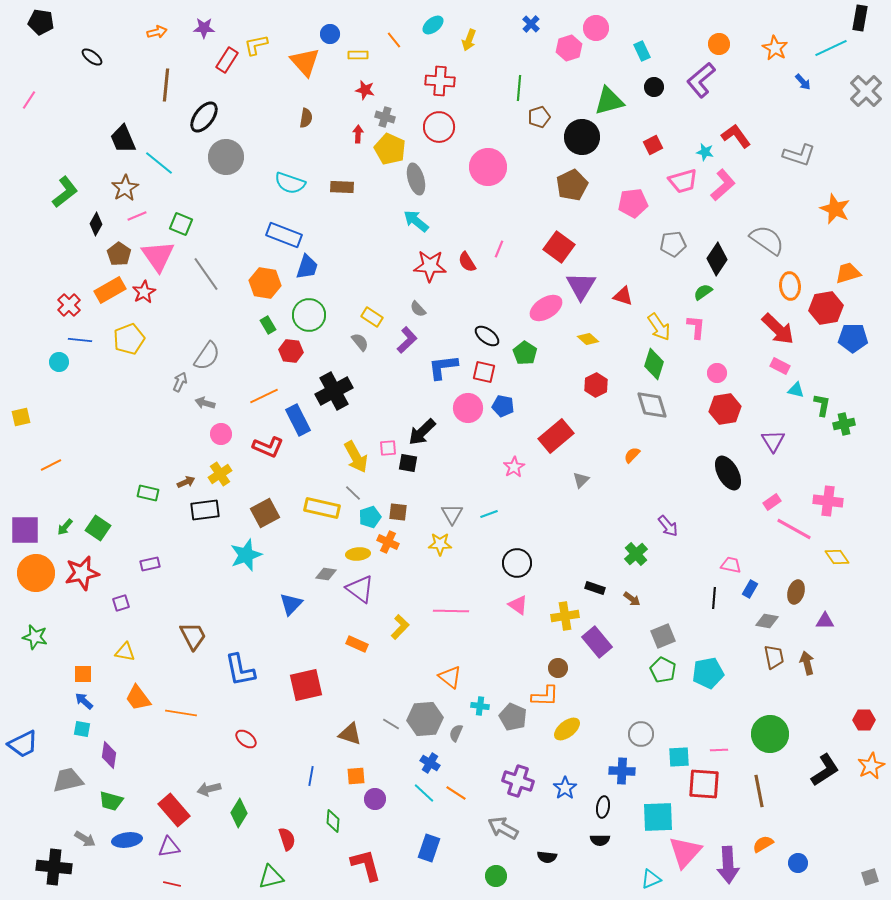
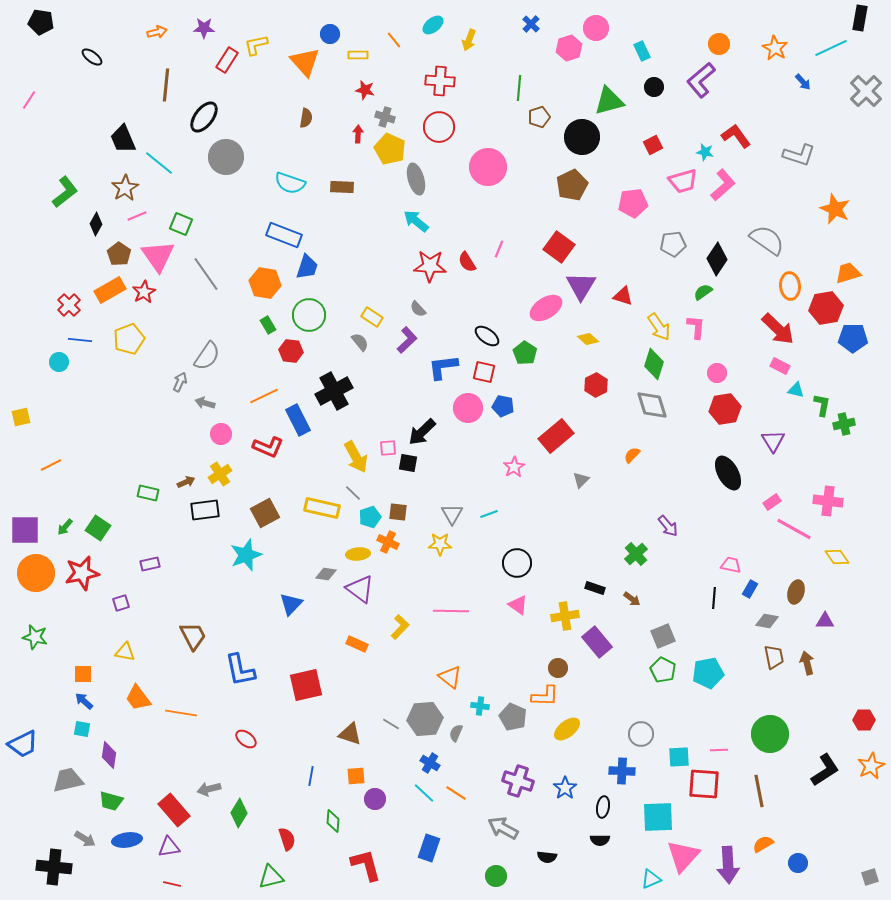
pink triangle at (685, 852): moved 2 px left, 4 px down
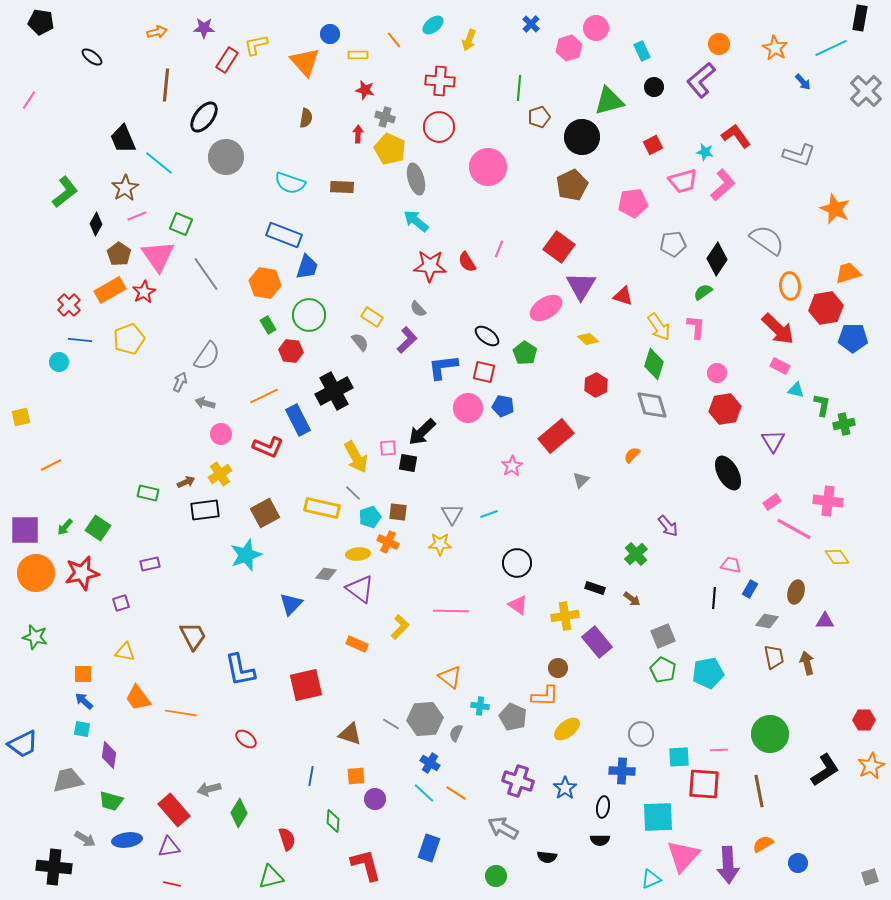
pink star at (514, 467): moved 2 px left, 1 px up
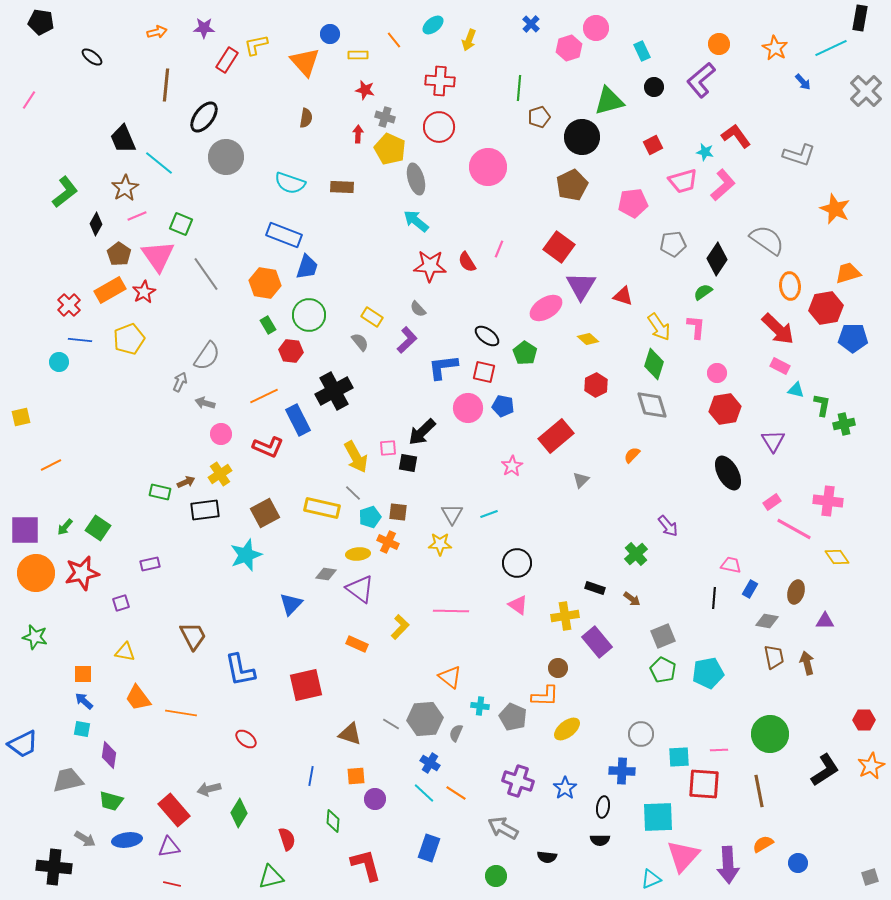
green rectangle at (148, 493): moved 12 px right, 1 px up
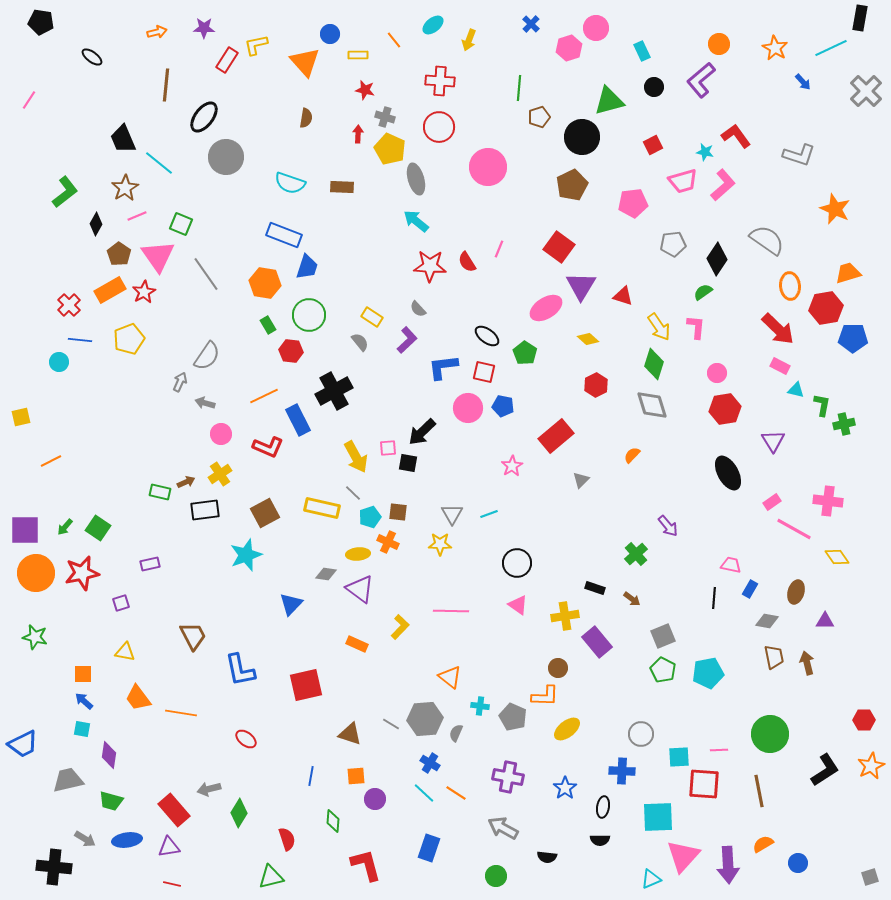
orange line at (51, 465): moved 4 px up
purple cross at (518, 781): moved 10 px left, 4 px up; rotated 8 degrees counterclockwise
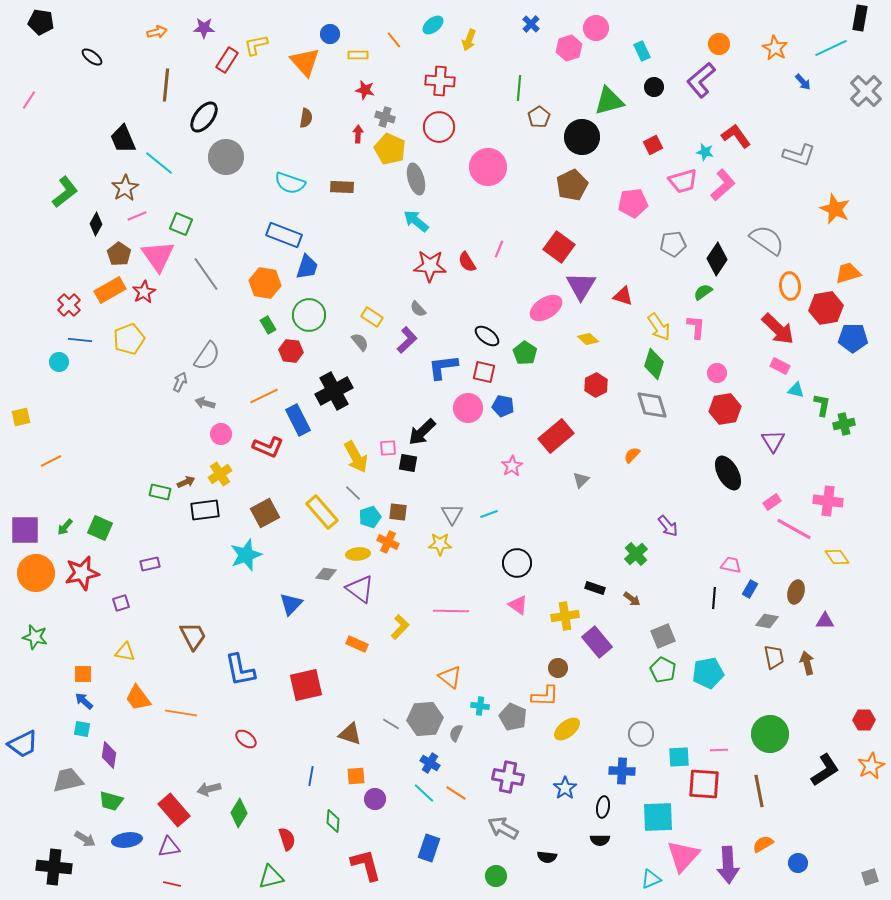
brown pentagon at (539, 117): rotated 15 degrees counterclockwise
yellow rectangle at (322, 508): moved 4 px down; rotated 36 degrees clockwise
green square at (98, 528): moved 2 px right; rotated 10 degrees counterclockwise
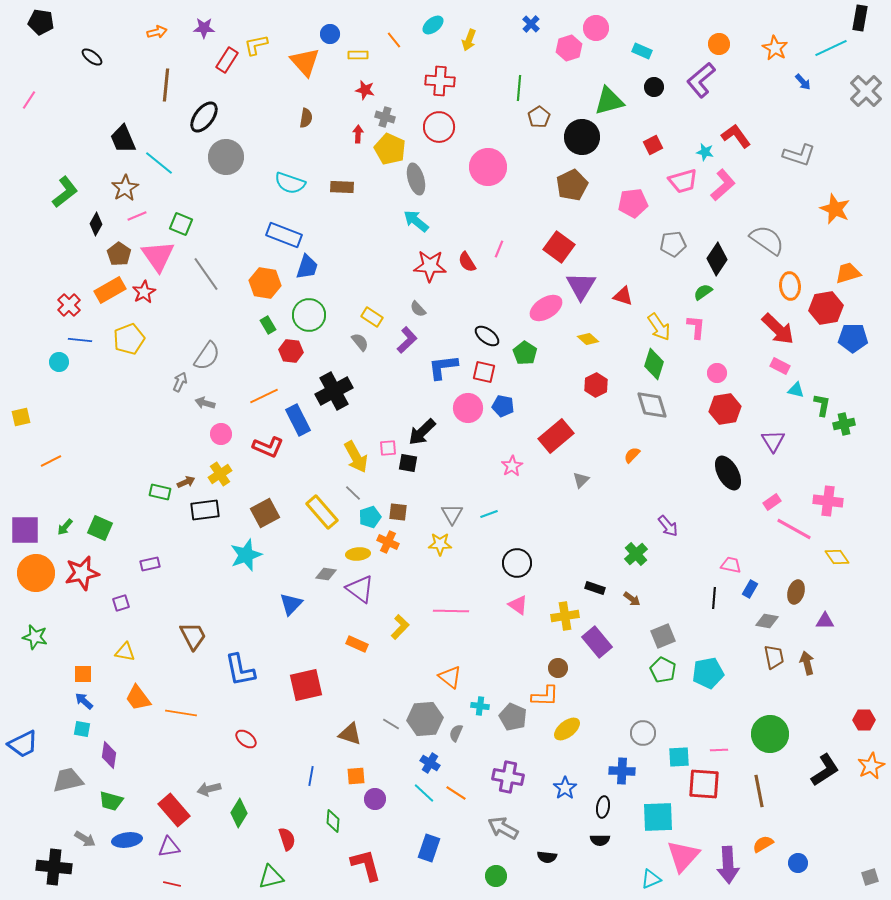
cyan rectangle at (642, 51): rotated 42 degrees counterclockwise
gray circle at (641, 734): moved 2 px right, 1 px up
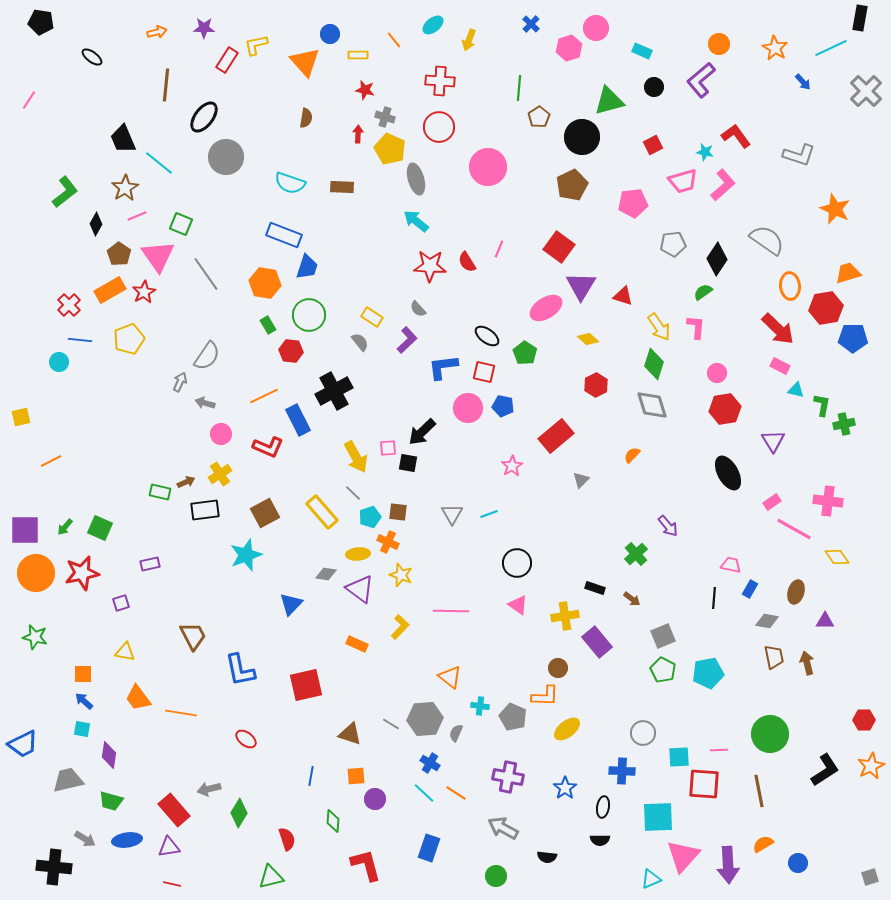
yellow star at (440, 544): moved 39 px left, 31 px down; rotated 20 degrees clockwise
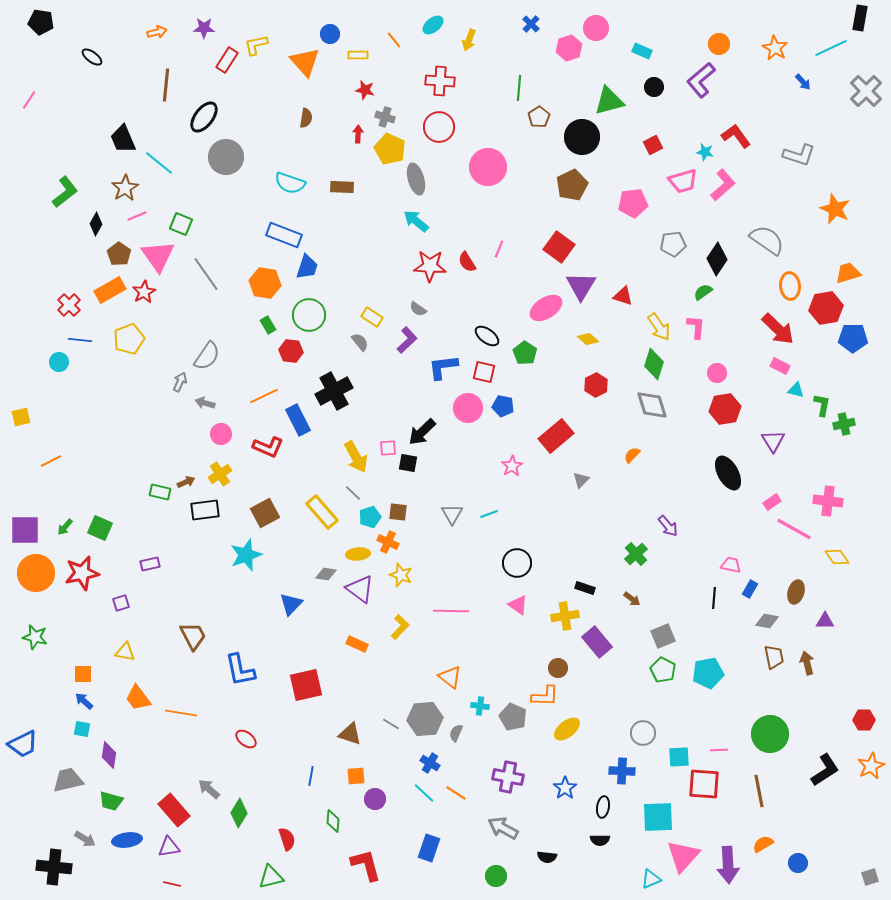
gray semicircle at (418, 309): rotated 12 degrees counterclockwise
black rectangle at (595, 588): moved 10 px left
gray arrow at (209, 789): rotated 55 degrees clockwise
